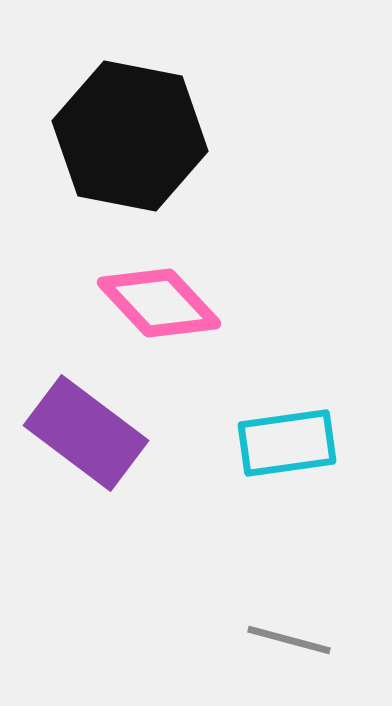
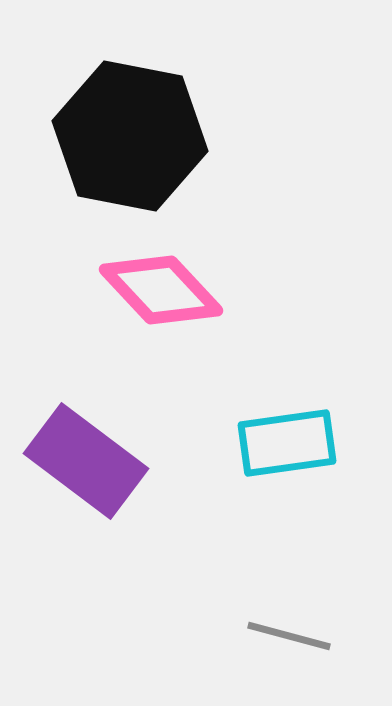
pink diamond: moved 2 px right, 13 px up
purple rectangle: moved 28 px down
gray line: moved 4 px up
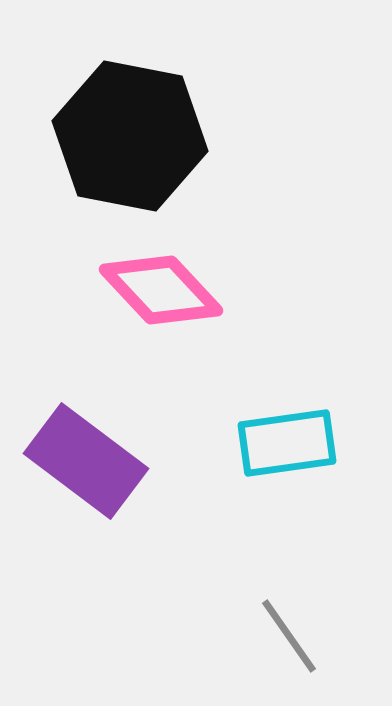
gray line: rotated 40 degrees clockwise
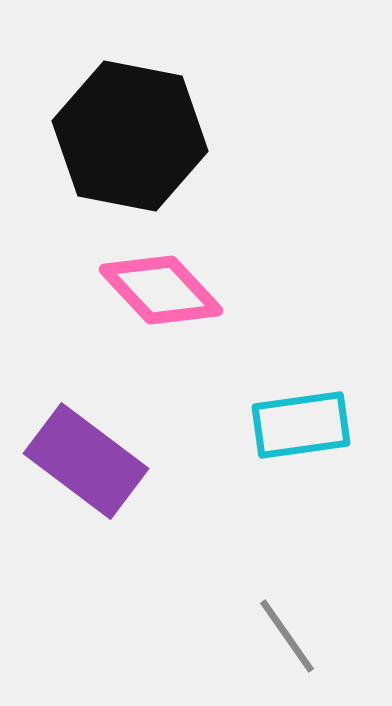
cyan rectangle: moved 14 px right, 18 px up
gray line: moved 2 px left
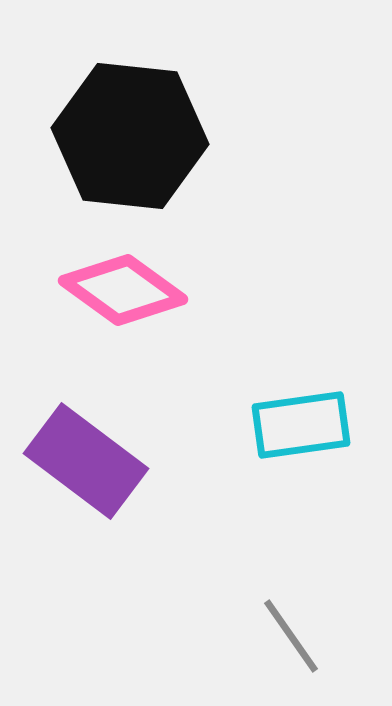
black hexagon: rotated 5 degrees counterclockwise
pink diamond: moved 38 px left; rotated 11 degrees counterclockwise
gray line: moved 4 px right
